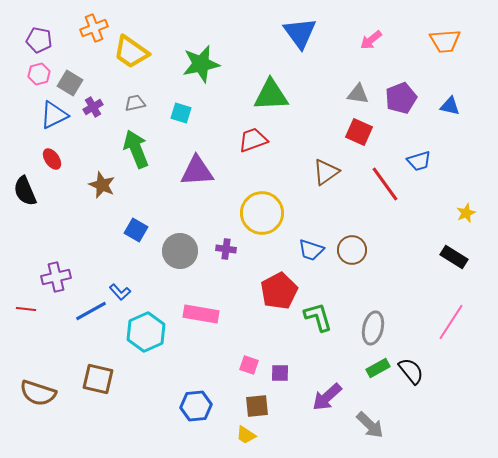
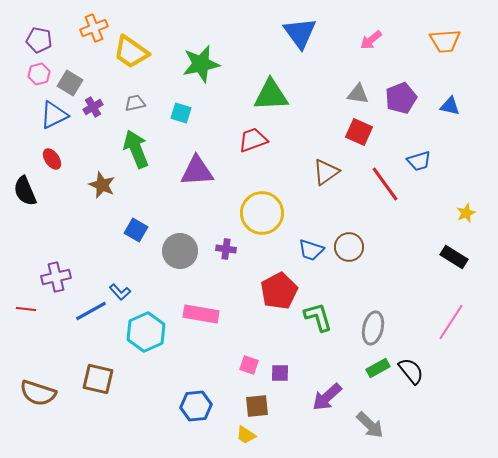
brown circle at (352, 250): moved 3 px left, 3 px up
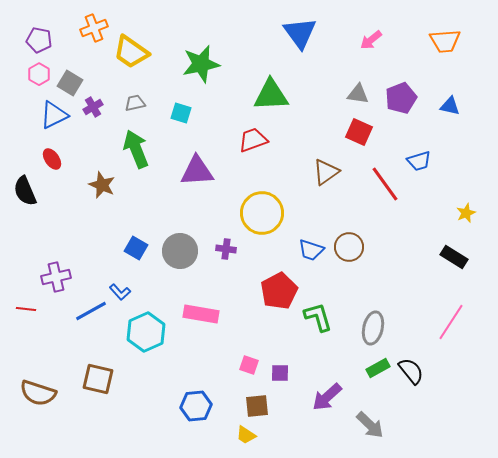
pink hexagon at (39, 74): rotated 15 degrees counterclockwise
blue square at (136, 230): moved 18 px down
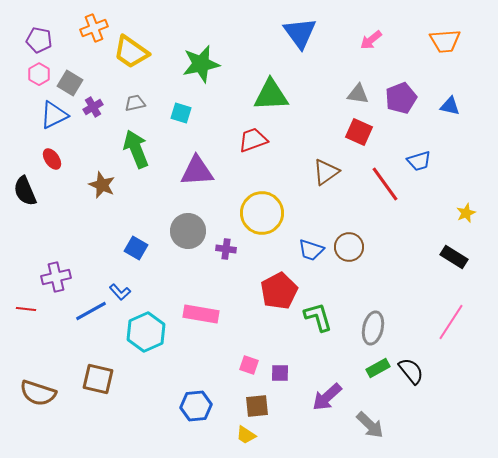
gray circle at (180, 251): moved 8 px right, 20 px up
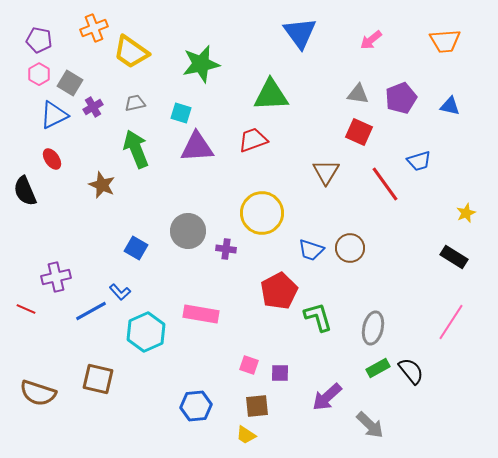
purple triangle at (197, 171): moved 24 px up
brown triangle at (326, 172): rotated 24 degrees counterclockwise
brown circle at (349, 247): moved 1 px right, 1 px down
red line at (26, 309): rotated 18 degrees clockwise
